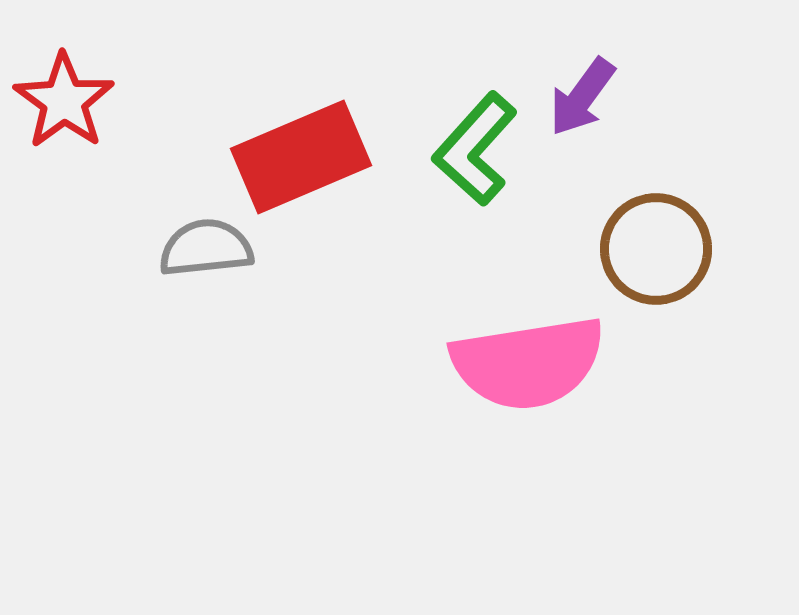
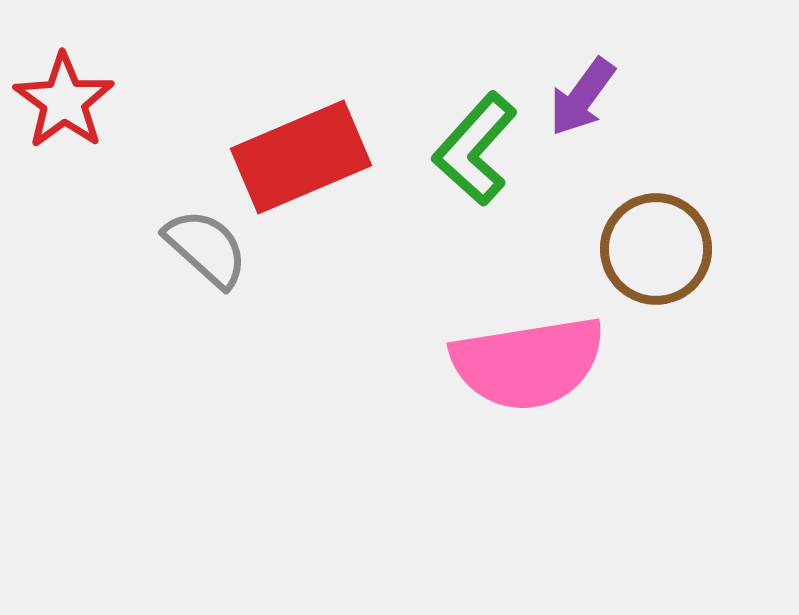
gray semicircle: rotated 48 degrees clockwise
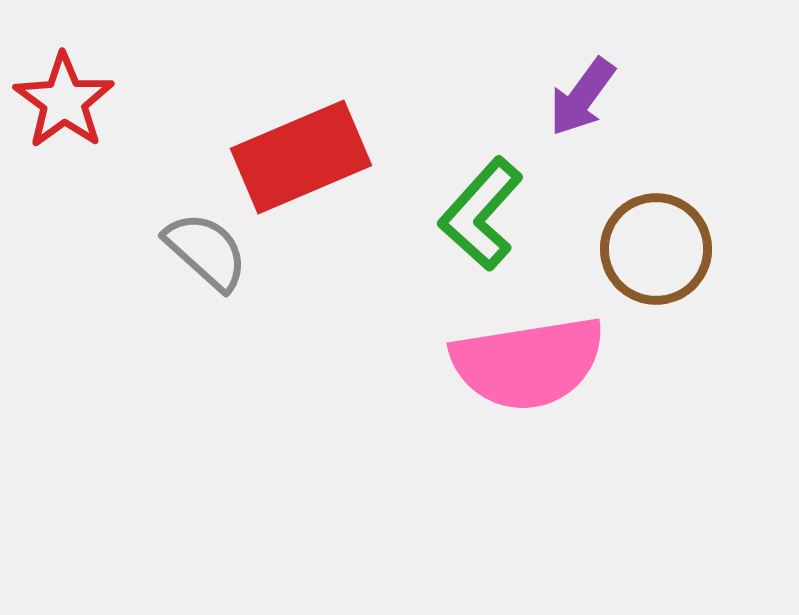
green L-shape: moved 6 px right, 65 px down
gray semicircle: moved 3 px down
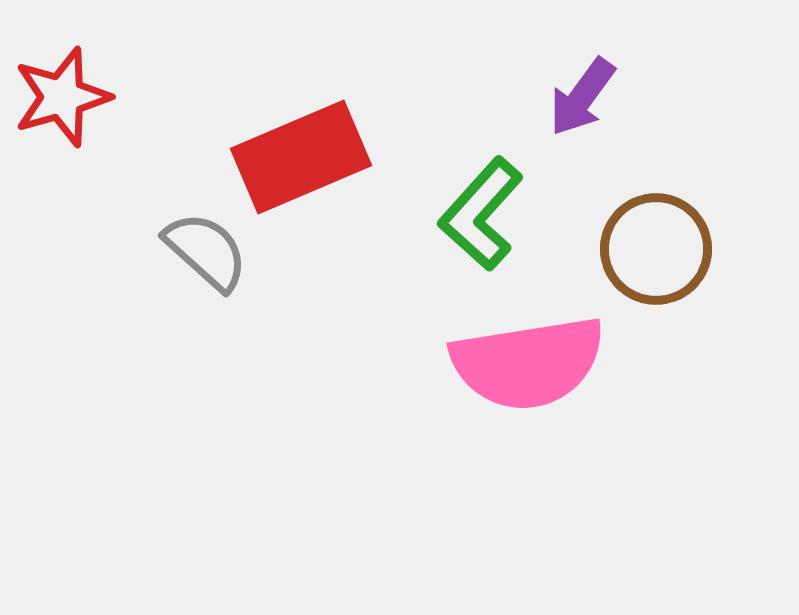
red star: moved 2 px left, 4 px up; rotated 20 degrees clockwise
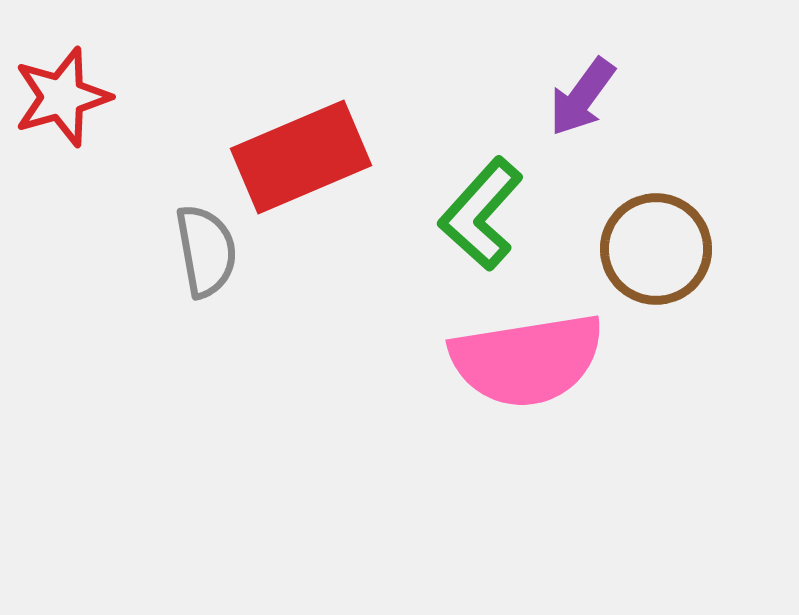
gray semicircle: rotated 38 degrees clockwise
pink semicircle: moved 1 px left, 3 px up
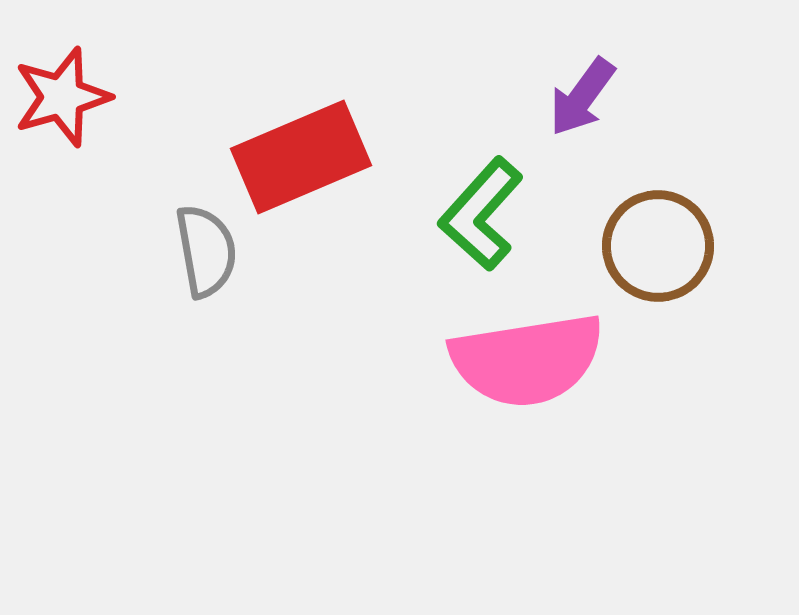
brown circle: moved 2 px right, 3 px up
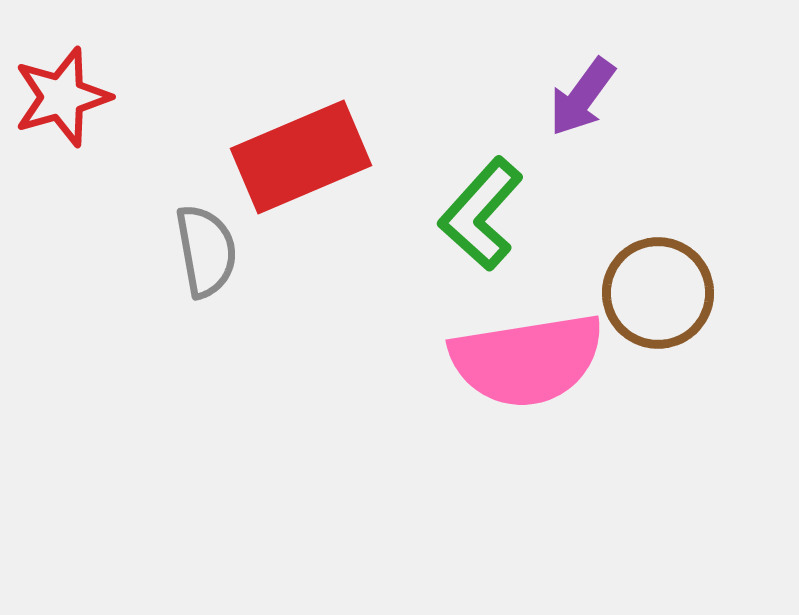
brown circle: moved 47 px down
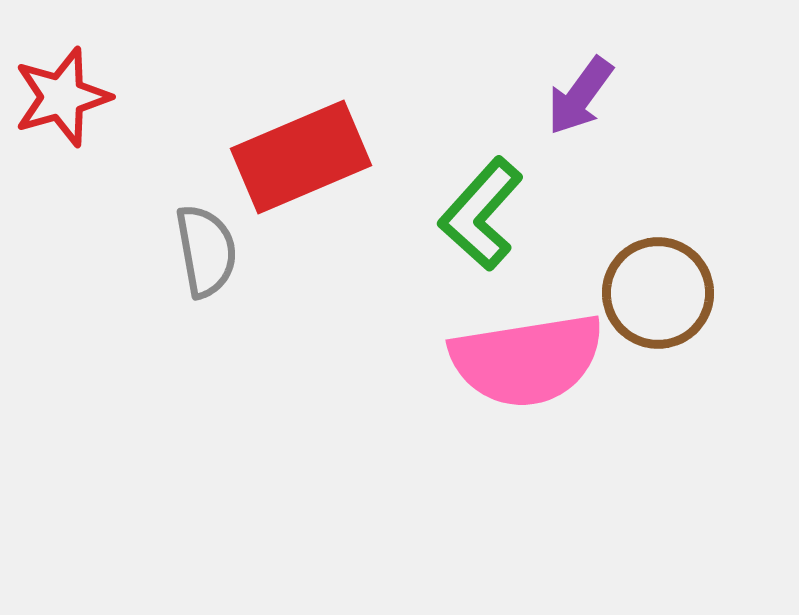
purple arrow: moved 2 px left, 1 px up
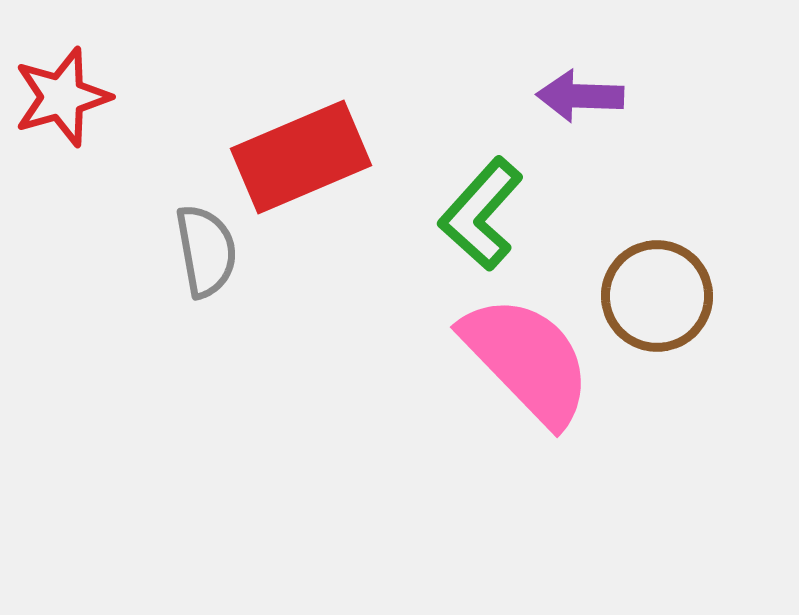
purple arrow: rotated 56 degrees clockwise
brown circle: moved 1 px left, 3 px down
pink semicircle: rotated 125 degrees counterclockwise
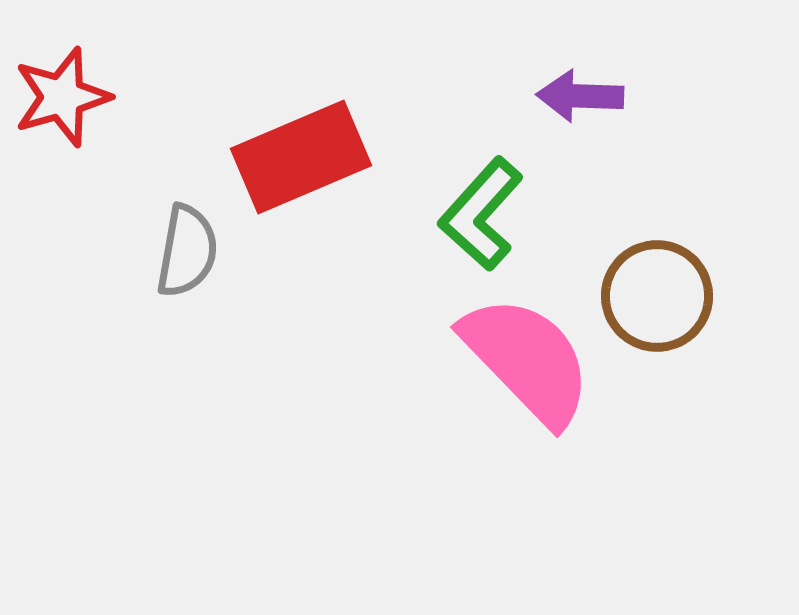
gray semicircle: moved 19 px left; rotated 20 degrees clockwise
